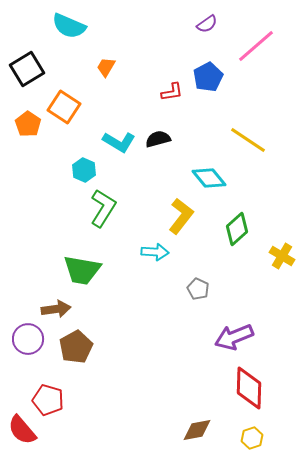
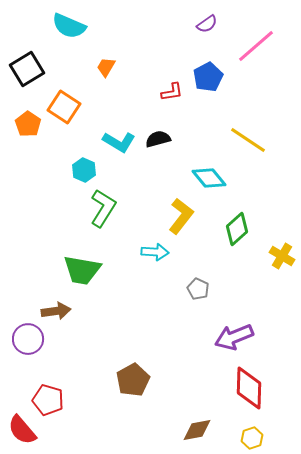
brown arrow: moved 2 px down
brown pentagon: moved 57 px right, 33 px down
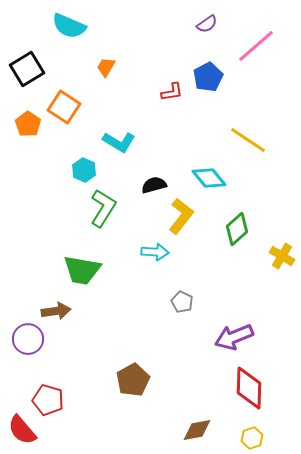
black semicircle: moved 4 px left, 46 px down
gray pentagon: moved 16 px left, 13 px down
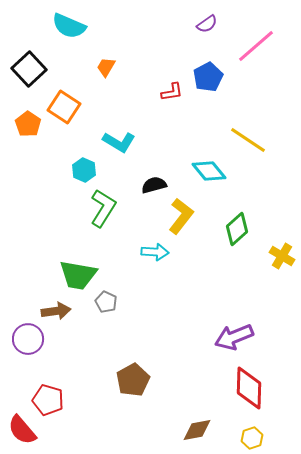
black square: moved 2 px right; rotated 12 degrees counterclockwise
cyan diamond: moved 7 px up
green trapezoid: moved 4 px left, 5 px down
gray pentagon: moved 76 px left
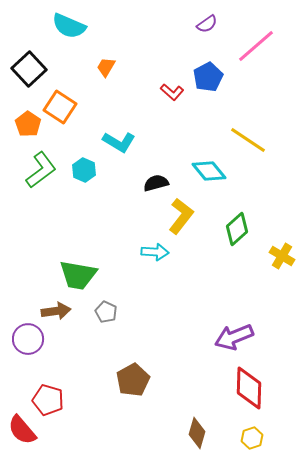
red L-shape: rotated 50 degrees clockwise
orange square: moved 4 px left
black semicircle: moved 2 px right, 2 px up
green L-shape: moved 62 px left, 38 px up; rotated 21 degrees clockwise
gray pentagon: moved 10 px down
brown diamond: moved 3 px down; rotated 64 degrees counterclockwise
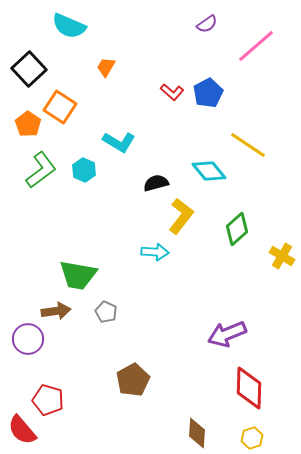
blue pentagon: moved 16 px down
yellow line: moved 5 px down
purple arrow: moved 7 px left, 3 px up
brown diamond: rotated 12 degrees counterclockwise
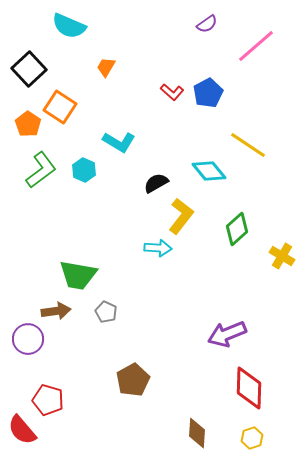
black semicircle: rotated 15 degrees counterclockwise
cyan arrow: moved 3 px right, 4 px up
